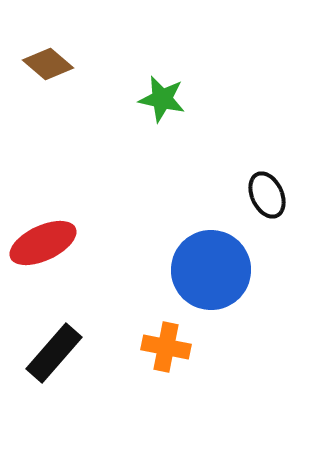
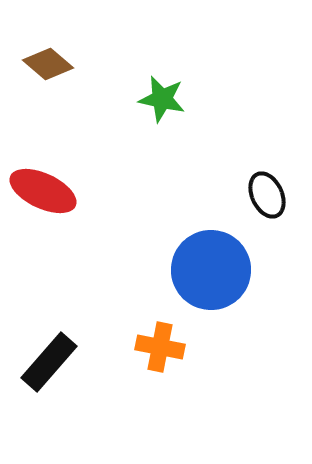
red ellipse: moved 52 px up; rotated 50 degrees clockwise
orange cross: moved 6 px left
black rectangle: moved 5 px left, 9 px down
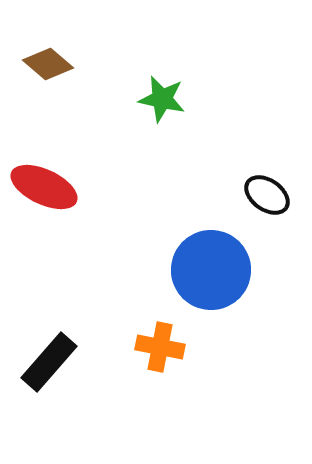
red ellipse: moved 1 px right, 4 px up
black ellipse: rotated 30 degrees counterclockwise
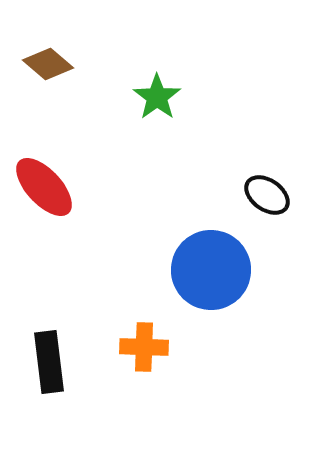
green star: moved 5 px left, 2 px up; rotated 24 degrees clockwise
red ellipse: rotated 22 degrees clockwise
orange cross: moved 16 px left; rotated 9 degrees counterclockwise
black rectangle: rotated 48 degrees counterclockwise
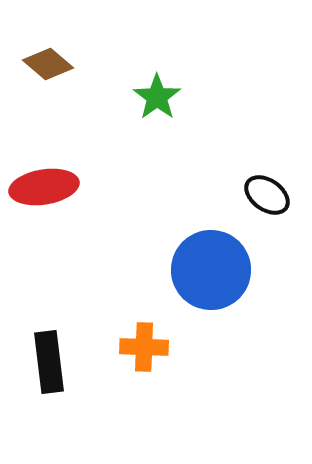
red ellipse: rotated 56 degrees counterclockwise
